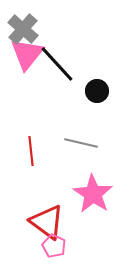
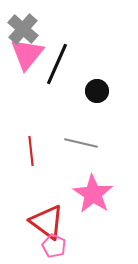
black line: rotated 66 degrees clockwise
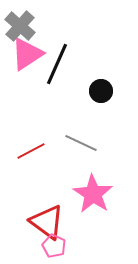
gray cross: moved 3 px left, 3 px up
pink triangle: rotated 18 degrees clockwise
black circle: moved 4 px right
gray line: rotated 12 degrees clockwise
red line: rotated 68 degrees clockwise
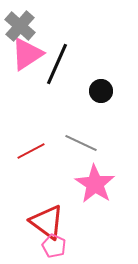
pink star: moved 2 px right, 10 px up
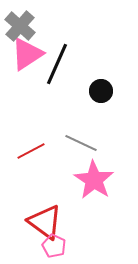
pink star: moved 1 px left, 4 px up
red triangle: moved 2 px left
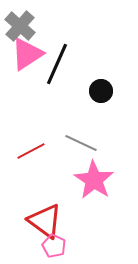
red triangle: moved 1 px up
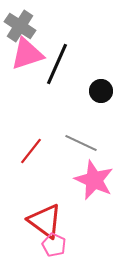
gray cross: rotated 8 degrees counterclockwise
pink triangle: rotated 15 degrees clockwise
red line: rotated 24 degrees counterclockwise
pink star: rotated 9 degrees counterclockwise
pink pentagon: moved 1 px up
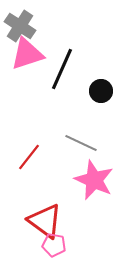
black line: moved 5 px right, 5 px down
red line: moved 2 px left, 6 px down
pink pentagon: rotated 15 degrees counterclockwise
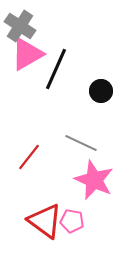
pink triangle: rotated 12 degrees counterclockwise
black line: moved 6 px left
pink pentagon: moved 18 px right, 24 px up
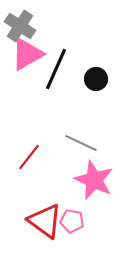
black circle: moved 5 px left, 12 px up
